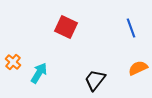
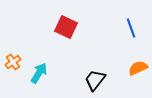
orange cross: rotated 14 degrees clockwise
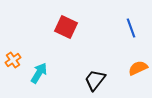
orange cross: moved 2 px up
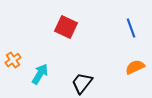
orange semicircle: moved 3 px left, 1 px up
cyan arrow: moved 1 px right, 1 px down
black trapezoid: moved 13 px left, 3 px down
